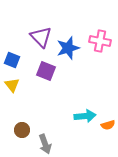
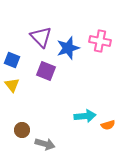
gray arrow: rotated 54 degrees counterclockwise
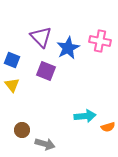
blue star: rotated 10 degrees counterclockwise
orange semicircle: moved 2 px down
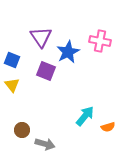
purple triangle: rotated 10 degrees clockwise
blue star: moved 4 px down
cyan arrow: rotated 45 degrees counterclockwise
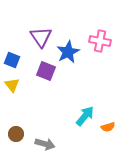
brown circle: moved 6 px left, 4 px down
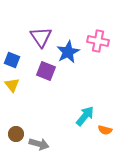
pink cross: moved 2 px left
orange semicircle: moved 3 px left, 3 px down; rotated 32 degrees clockwise
gray arrow: moved 6 px left
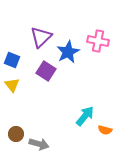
purple triangle: rotated 20 degrees clockwise
purple square: rotated 12 degrees clockwise
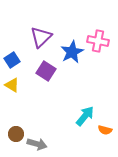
blue star: moved 4 px right
blue square: rotated 35 degrees clockwise
yellow triangle: rotated 21 degrees counterclockwise
gray arrow: moved 2 px left
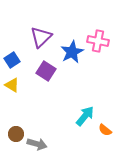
orange semicircle: rotated 24 degrees clockwise
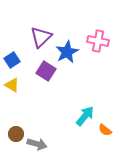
blue star: moved 5 px left
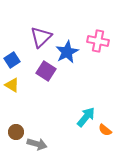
cyan arrow: moved 1 px right, 1 px down
brown circle: moved 2 px up
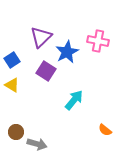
cyan arrow: moved 12 px left, 17 px up
